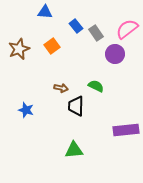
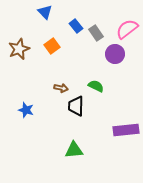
blue triangle: rotated 42 degrees clockwise
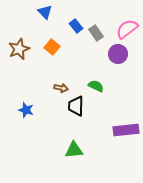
orange square: moved 1 px down; rotated 14 degrees counterclockwise
purple circle: moved 3 px right
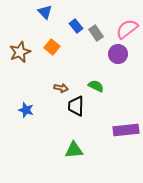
brown star: moved 1 px right, 3 px down
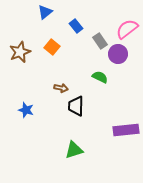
blue triangle: rotated 35 degrees clockwise
gray rectangle: moved 4 px right, 8 px down
green semicircle: moved 4 px right, 9 px up
green triangle: rotated 12 degrees counterclockwise
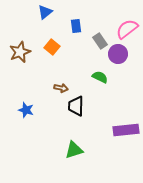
blue rectangle: rotated 32 degrees clockwise
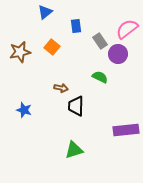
brown star: rotated 10 degrees clockwise
blue star: moved 2 px left
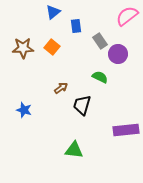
blue triangle: moved 8 px right
pink semicircle: moved 13 px up
brown star: moved 3 px right, 4 px up; rotated 10 degrees clockwise
brown arrow: rotated 48 degrees counterclockwise
black trapezoid: moved 6 px right, 1 px up; rotated 15 degrees clockwise
green triangle: rotated 24 degrees clockwise
